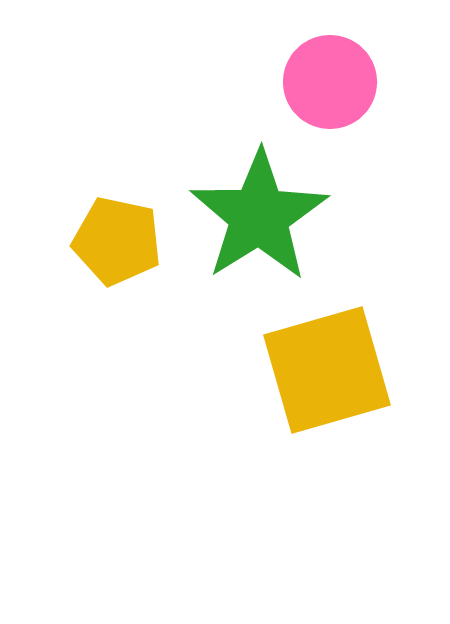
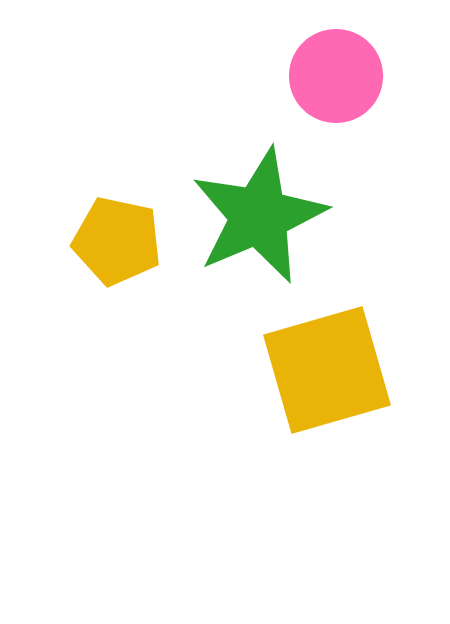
pink circle: moved 6 px right, 6 px up
green star: rotated 9 degrees clockwise
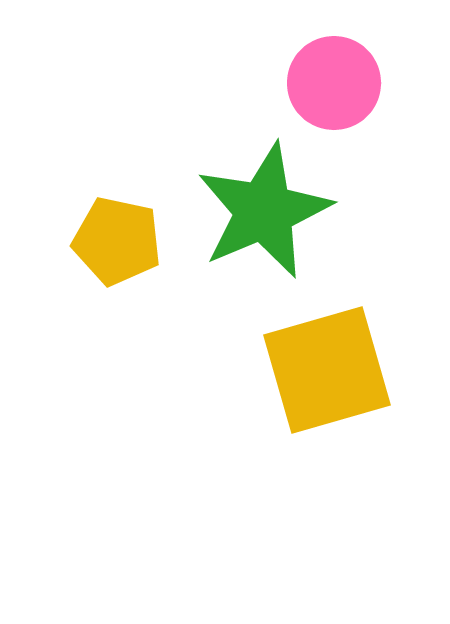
pink circle: moved 2 px left, 7 px down
green star: moved 5 px right, 5 px up
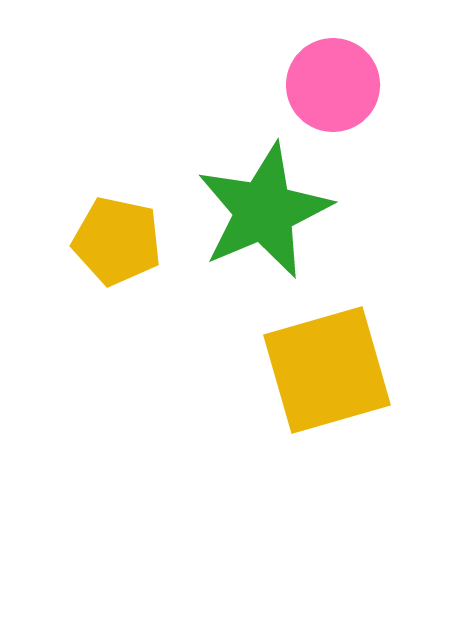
pink circle: moved 1 px left, 2 px down
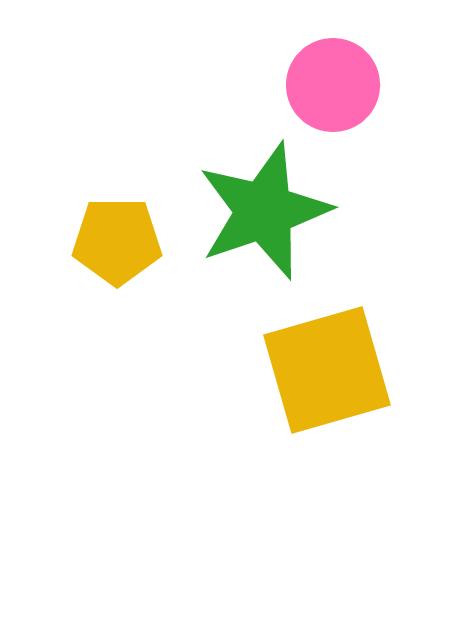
green star: rotated 4 degrees clockwise
yellow pentagon: rotated 12 degrees counterclockwise
